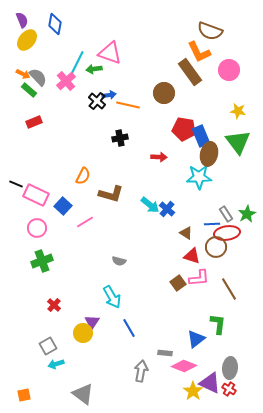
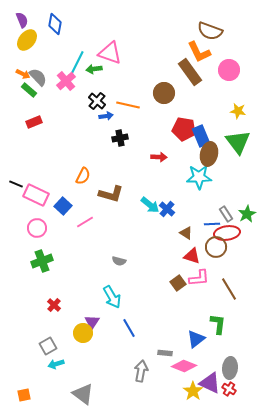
blue arrow at (109, 95): moved 3 px left, 21 px down
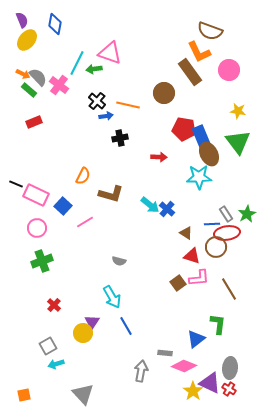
pink cross at (66, 81): moved 7 px left, 4 px down; rotated 12 degrees counterclockwise
brown ellipse at (209, 154): rotated 40 degrees counterclockwise
blue line at (129, 328): moved 3 px left, 2 px up
gray triangle at (83, 394): rotated 10 degrees clockwise
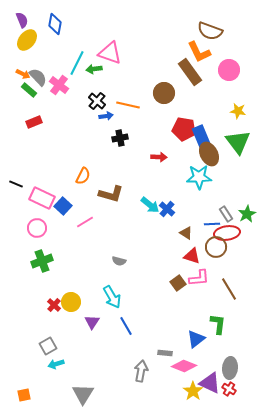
pink rectangle at (36, 195): moved 6 px right, 3 px down
yellow circle at (83, 333): moved 12 px left, 31 px up
gray triangle at (83, 394): rotated 15 degrees clockwise
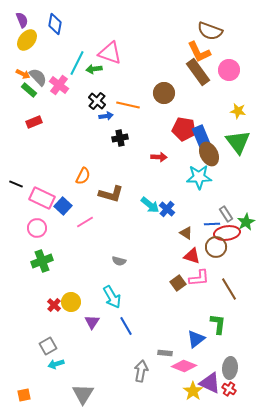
brown rectangle at (190, 72): moved 8 px right
green star at (247, 214): moved 1 px left, 8 px down
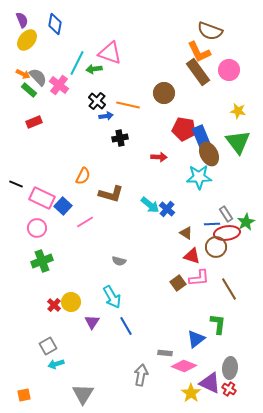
gray arrow at (141, 371): moved 4 px down
yellow star at (193, 391): moved 2 px left, 2 px down
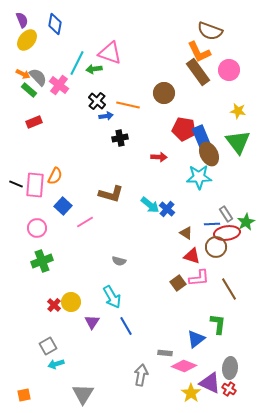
orange semicircle at (83, 176): moved 28 px left
pink rectangle at (42, 198): moved 7 px left, 13 px up; rotated 70 degrees clockwise
